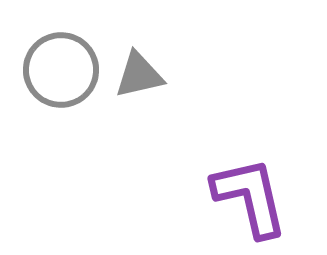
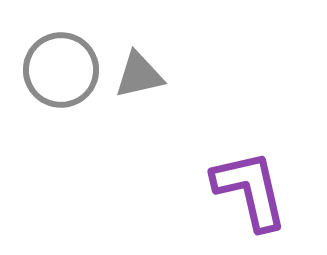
purple L-shape: moved 7 px up
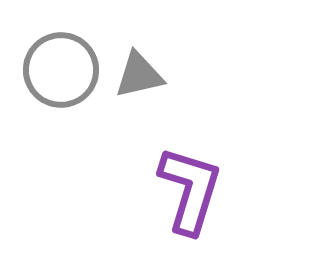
purple L-shape: moved 60 px left; rotated 30 degrees clockwise
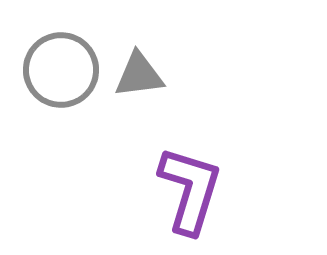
gray triangle: rotated 6 degrees clockwise
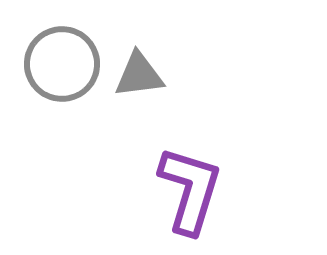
gray circle: moved 1 px right, 6 px up
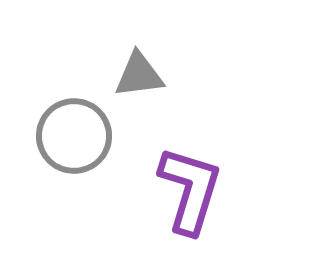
gray circle: moved 12 px right, 72 px down
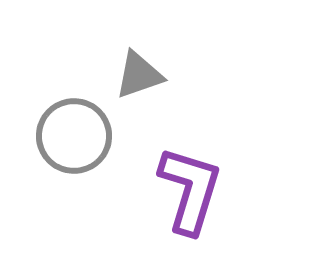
gray triangle: rotated 12 degrees counterclockwise
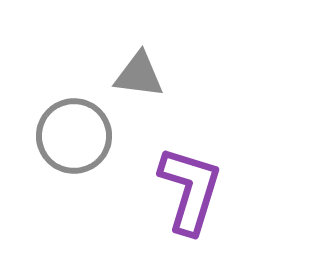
gray triangle: rotated 26 degrees clockwise
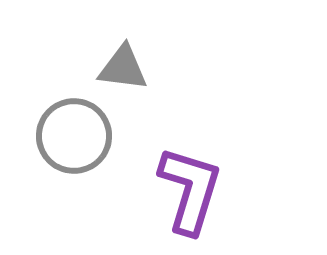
gray triangle: moved 16 px left, 7 px up
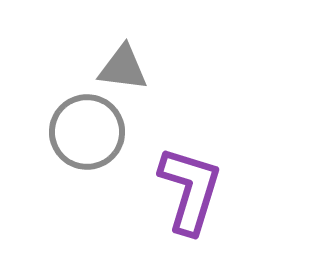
gray circle: moved 13 px right, 4 px up
